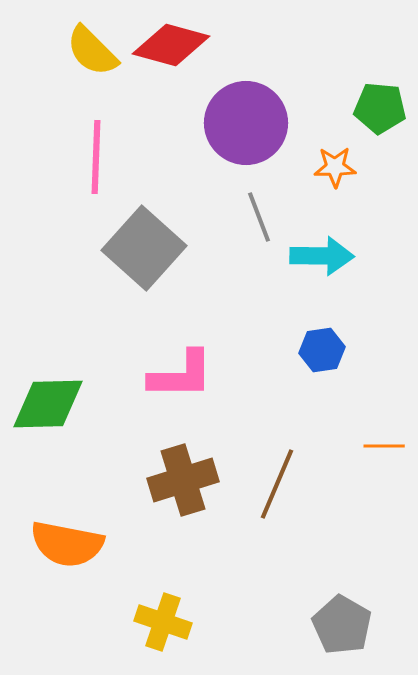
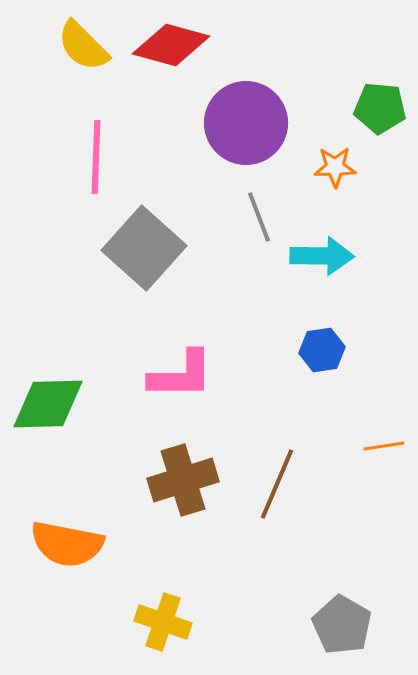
yellow semicircle: moved 9 px left, 5 px up
orange line: rotated 9 degrees counterclockwise
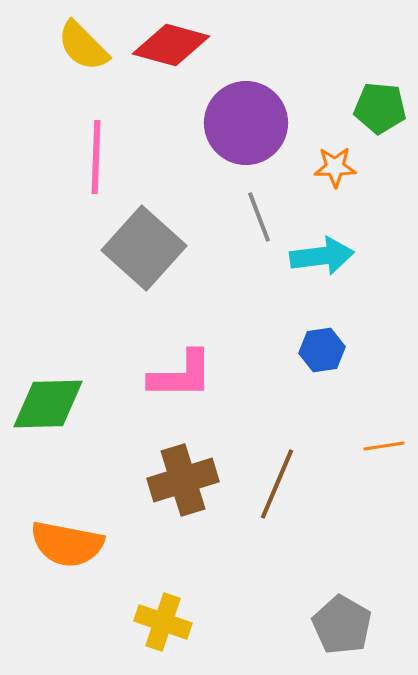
cyan arrow: rotated 8 degrees counterclockwise
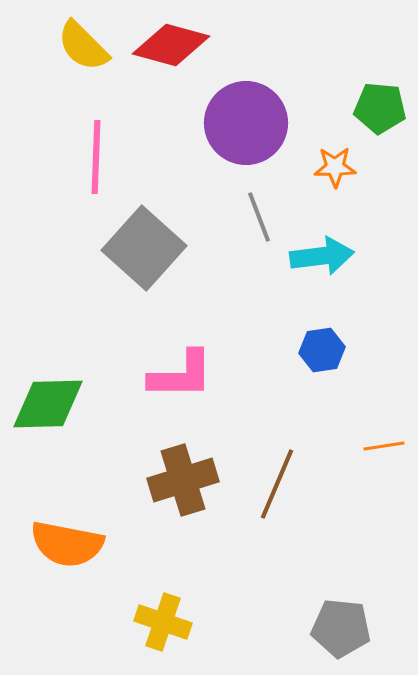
gray pentagon: moved 1 px left, 3 px down; rotated 24 degrees counterclockwise
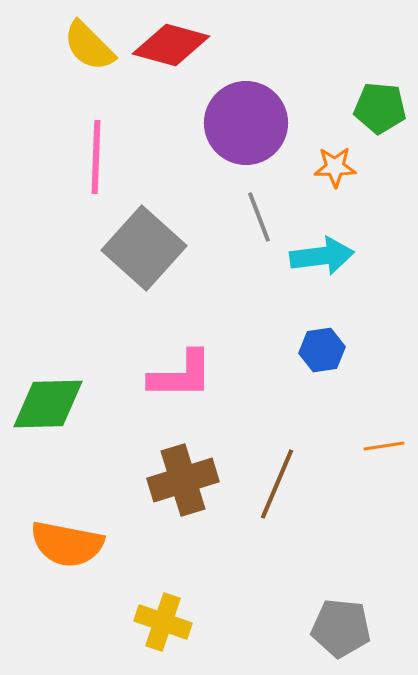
yellow semicircle: moved 6 px right
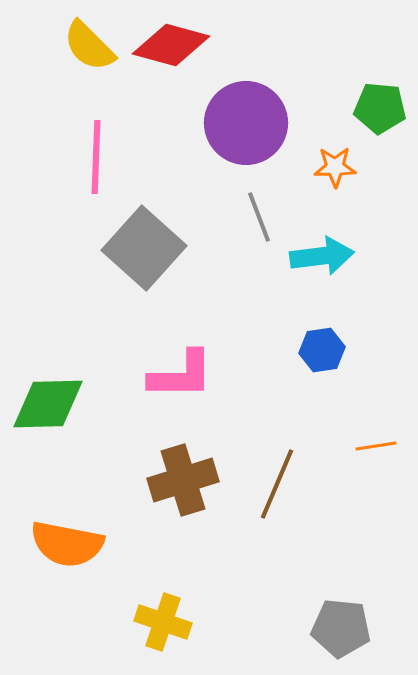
orange line: moved 8 px left
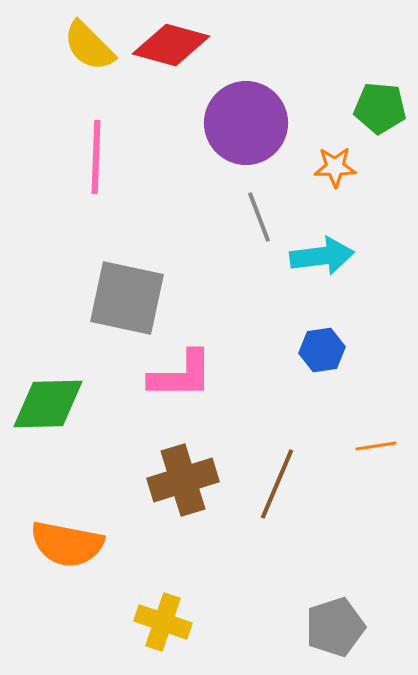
gray square: moved 17 px left, 50 px down; rotated 30 degrees counterclockwise
gray pentagon: moved 6 px left, 1 px up; rotated 24 degrees counterclockwise
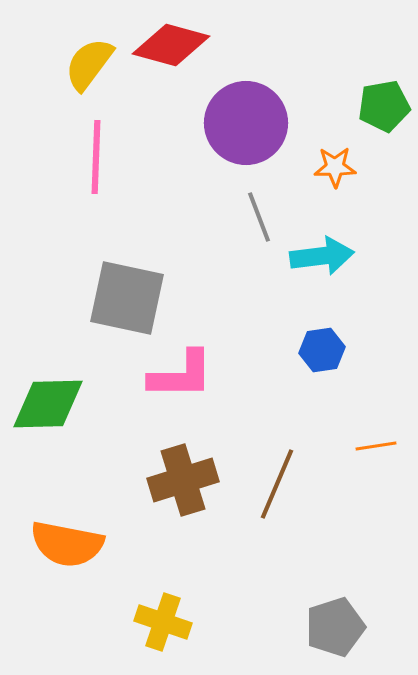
yellow semicircle: moved 18 px down; rotated 82 degrees clockwise
green pentagon: moved 4 px right, 2 px up; rotated 15 degrees counterclockwise
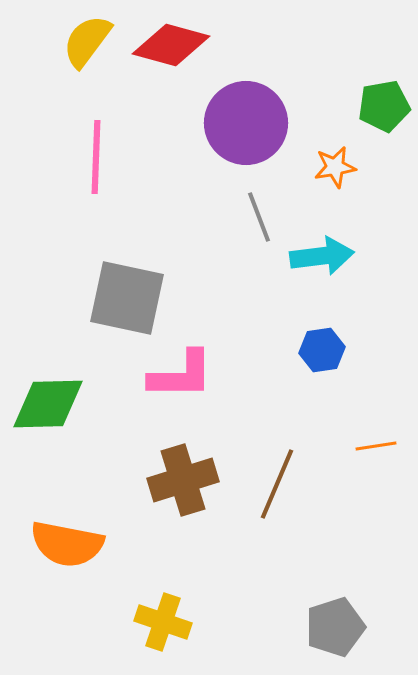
yellow semicircle: moved 2 px left, 23 px up
orange star: rotated 9 degrees counterclockwise
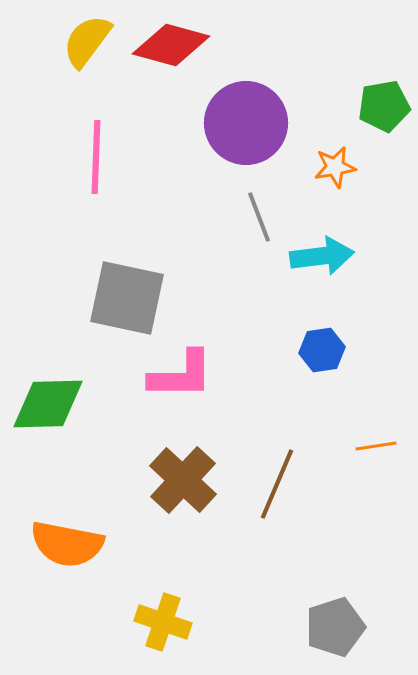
brown cross: rotated 30 degrees counterclockwise
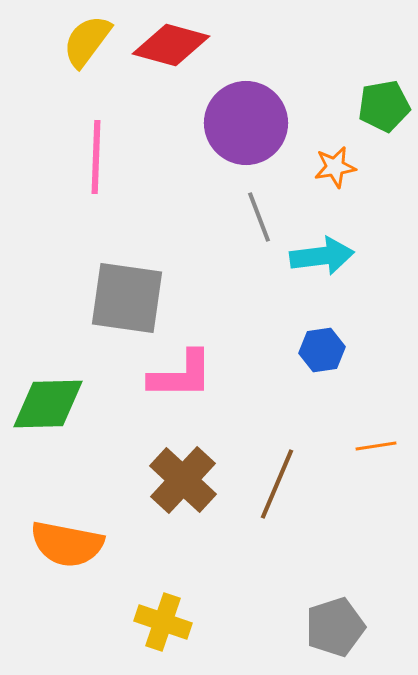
gray square: rotated 4 degrees counterclockwise
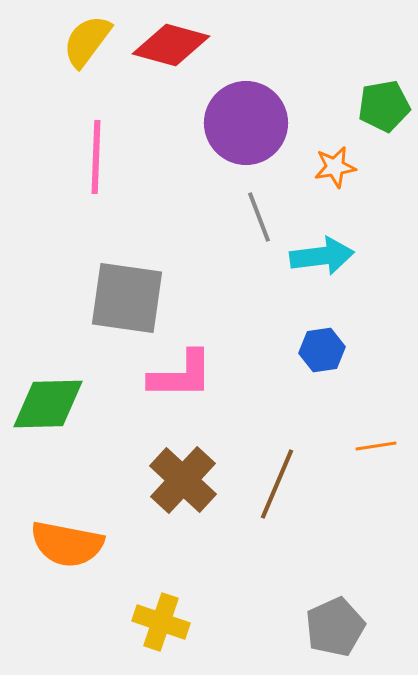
yellow cross: moved 2 px left
gray pentagon: rotated 6 degrees counterclockwise
